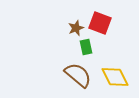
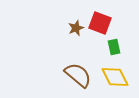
green rectangle: moved 28 px right
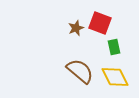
brown semicircle: moved 2 px right, 4 px up
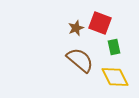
brown semicircle: moved 11 px up
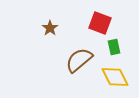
brown star: moved 26 px left; rotated 14 degrees counterclockwise
brown semicircle: moved 1 px left; rotated 80 degrees counterclockwise
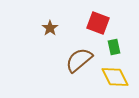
red square: moved 2 px left
